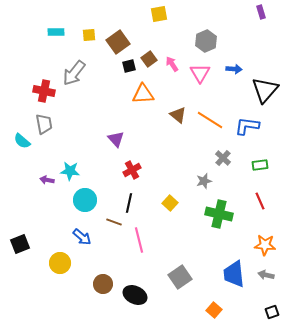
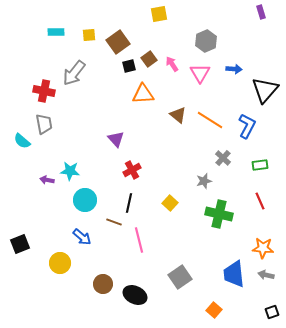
blue L-shape at (247, 126): rotated 110 degrees clockwise
orange star at (265, 245): moved 2 px left, 3 px down
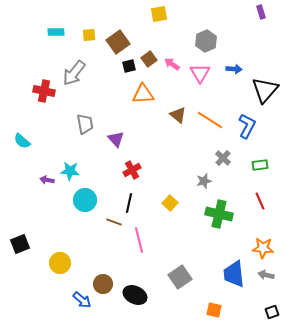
pink arrow at (172, 64): rotated 21 degrees counterclockwise
gray trapezoid at (44, 124): moved 41 px right
blue arrow at (82, 237): moved 63 px down
orange square at (214, 310): rotated 28 degrees counterclockwise
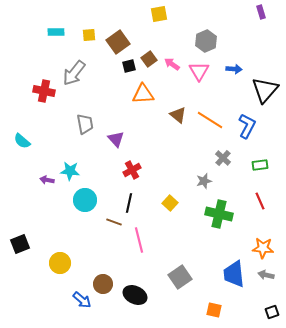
pink triangle at (200, 73): moved 1 px left, 2 px up
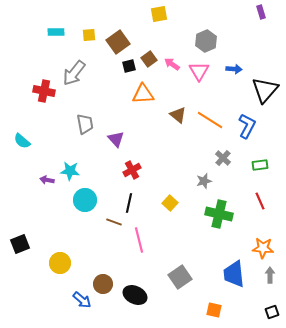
gray arrow at (266, 275): moved 4 px right; rotated 77 degrees clockwise
